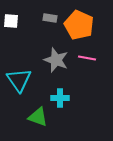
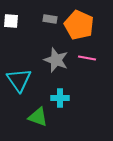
gray rectangle: moved 1 px down
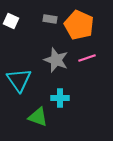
white square: rotated 21 degrees clockwise
pink line: rotated 30 degrees counterclockwise
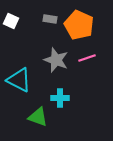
cyan triangle: rotated 28 degrees counterclockwise
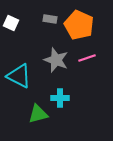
white square: moved 2 px down
cyan triangle: moved 4 px up
green triangle: moved 3 px up; rotated 35 degrees counterclockwise
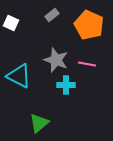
gray rectangle: moved 2 px right, 4 px up; rotated 48 degrees counterclockwise
orange pentagon: moved 10 px right
pink line: moved 6 px down; rotated 30 degrees clockwise
cyan cross: moved 6 px right, 13 px up
green triangle: moved 1 px right, 9 px down; rotated 25 degrees counterclockwise
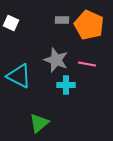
gray rectangle: moved 10 px right, 5 px down; rotated 40 degrees clockwise
